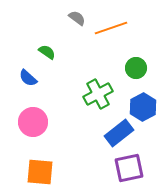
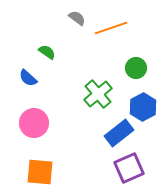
green cross: rotated 12 degrees counterclockwise
pink circle: moved 1 px right, 1 px down
purple square: rotated 12 degrees counterclockwise
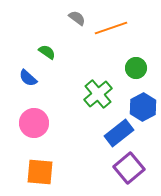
purple square: rotated 16 degrees counterclockwise
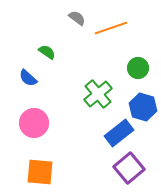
green circle: moved 2 px right
blue hexagon: rotated 16 degrees counterclockwise
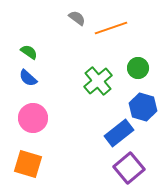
green semicircle: moved 18 px left
green cross: moved 13 px up
pink circle: moved 1 px left, 5 px up
orange square: moved 12 px left, 8 px up; rotated 12 degrees clockwise
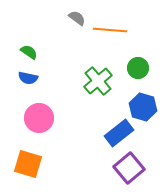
orange line: moved 1 px left, 2 px down; rotated 24 degrees clockwise
blue semicircle: rotated 30 degrees counterclockwise
pink circle: moved 6 px right
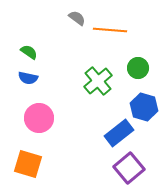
blue hexagon: moved 1 px right
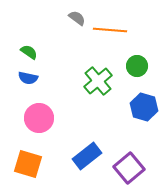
green circle: moved 1 px left, 2 px up
blue rectangle: moved 32 px left, 23 px down
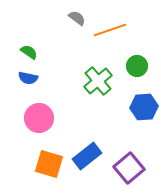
orange line: rotated 24 degrees counterclockwise
blue hexagon: rotated 20 degrees counterclockwise
orange square: moved 21 px right
